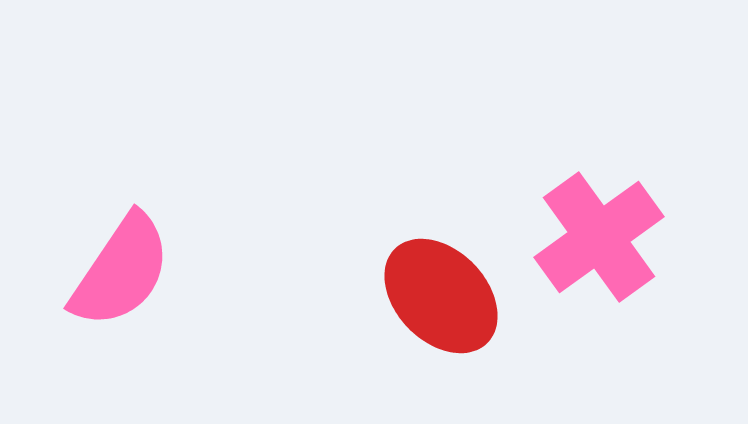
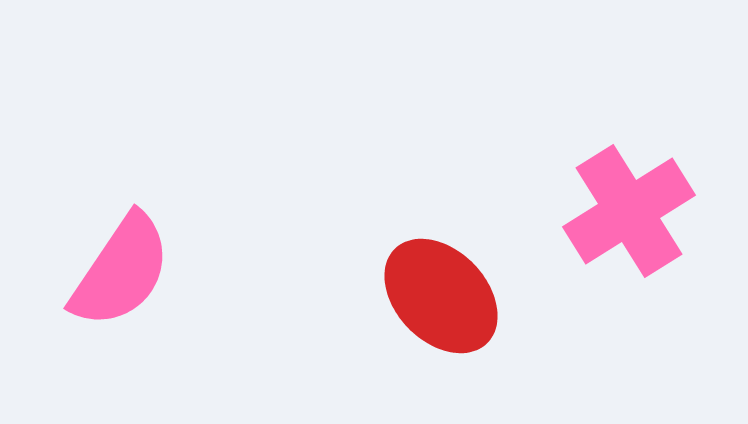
pink cross: moved 30 px right, 26 px up; rotated 4 degrees clockwise
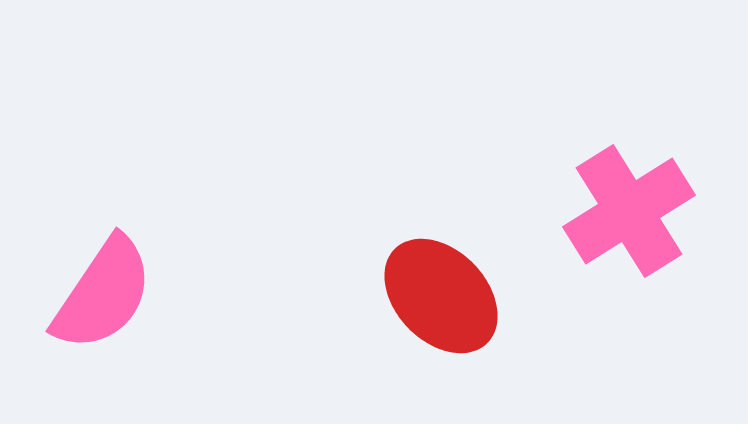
pink semicircle: moved 18 px left, 23 px down
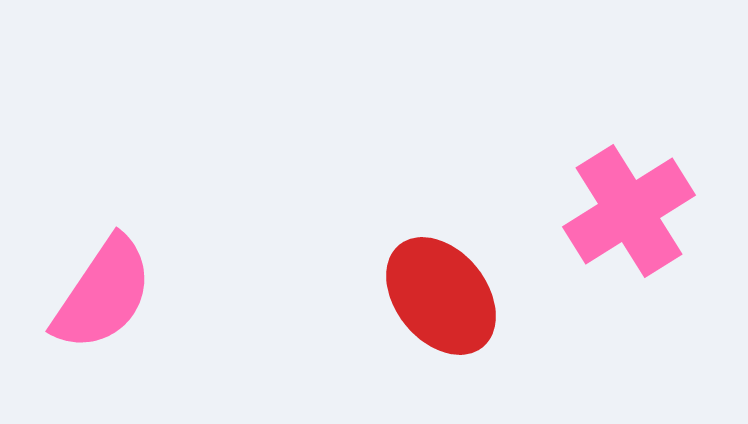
red ellipse: rotated 5 degrees clockwise
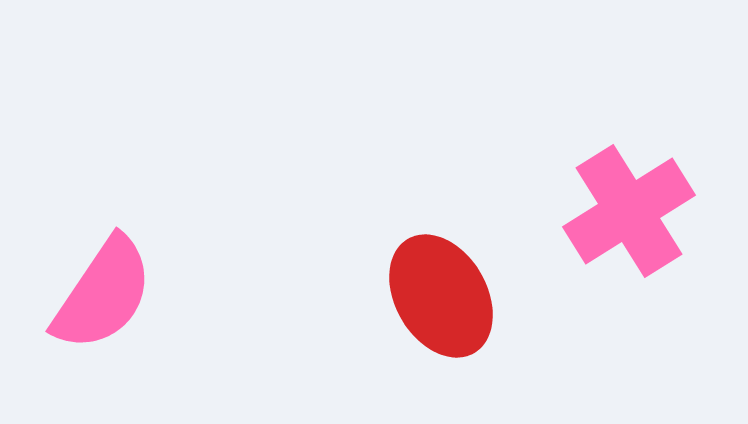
red ellipse: rotated 9 degrees clockwise
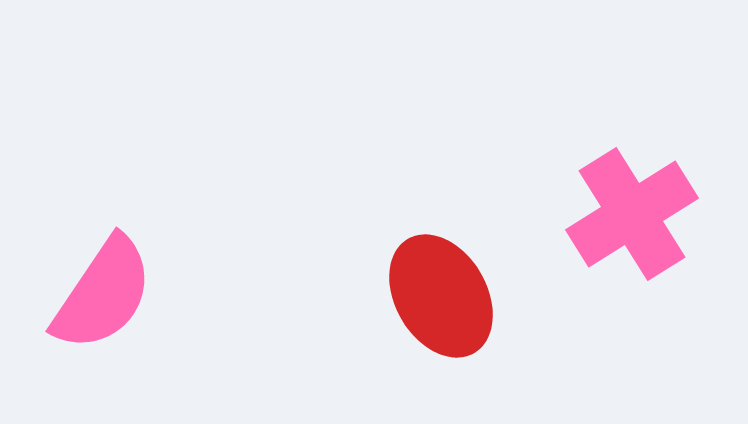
pink cross: moved 3 px right, 3 px down
